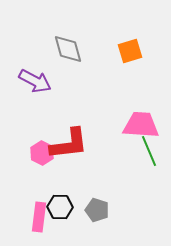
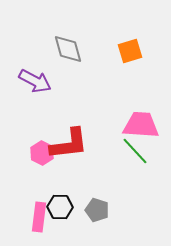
green line: moved 14 px left; rotated 20 degrees counterclockwise
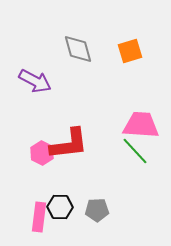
gray diamond: moved 10 px right
gray pentagon: rotated 20 degrees counterclockwise
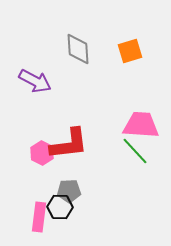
gray diamond: rotated 12 degrees clockwise
gray pentagon: moved 28 px left, 19 px up
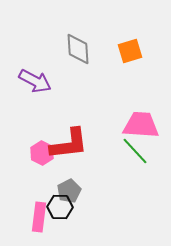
gray pentagon: rotated 25 degrees counterclockwise
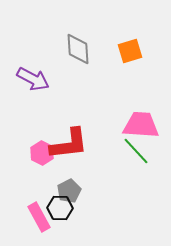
purple arrow: moved 2 px left, 2 px up
green line: moved 1 px right
black hexagon: moved 1 px down
pink rectangle: rotated 36 degrees counterclockwise
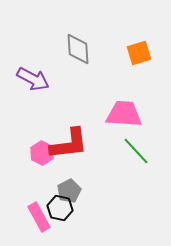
orange square: moved 9 px right, 2 px down
pink trapezoid: moved 17 px left, 11 px up
black hexagon: rotated 10 degrees clockwise
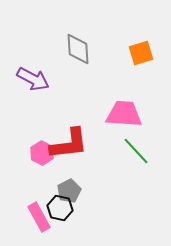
orange square: moved 2 px right
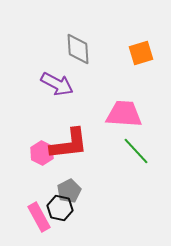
purple arrow: moved 24 px right, 5 px down
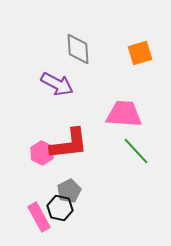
orange square: moved 1 px left
